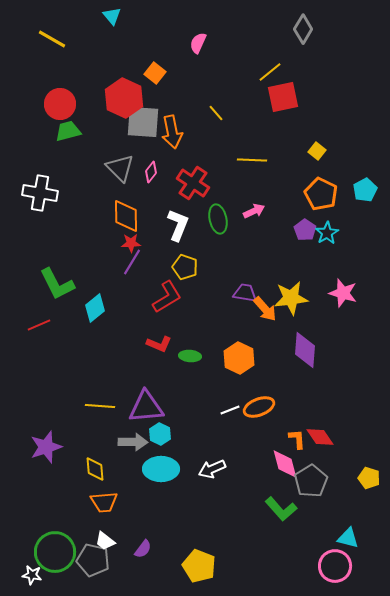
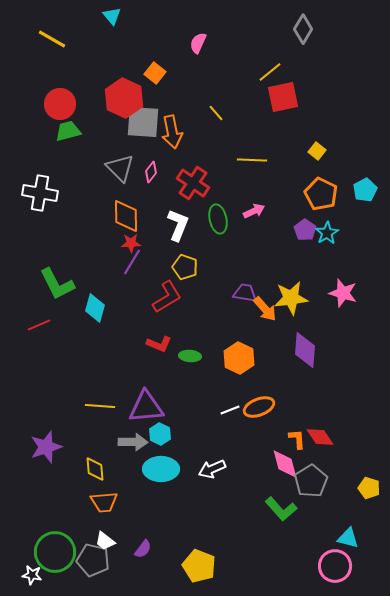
cyan diamond at (95, 308): rotated 36 degrees counterclockwise
yellow pentagon at (369, 478): moved 10 px down
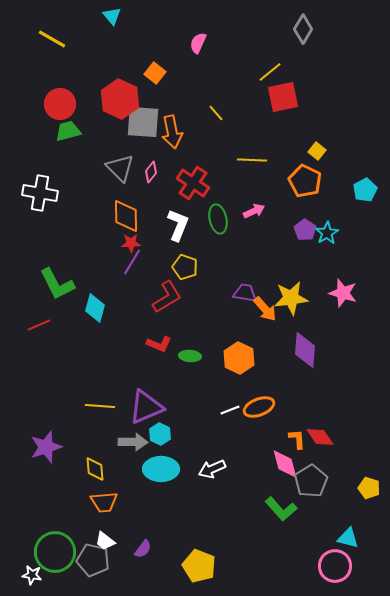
red hexagon at (124, 98): moved 4 px left, 1 px down
orange pentagon at (321, 194): moved 16 px left, 13 px up
purple triangle at (146, 407): rotated 18 degrees counterclockwise
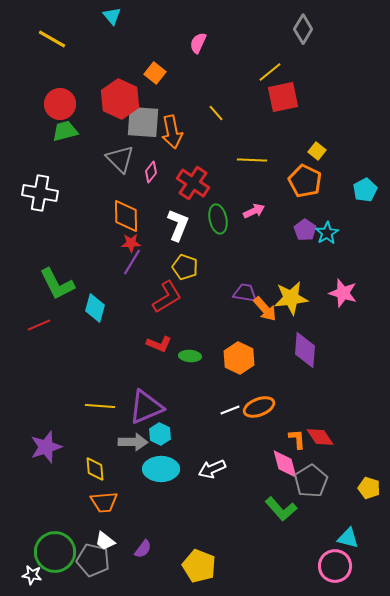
green trapezoid at (68, 131): moved 3 px left
gray triangle at (120, 168): moved 9 px up
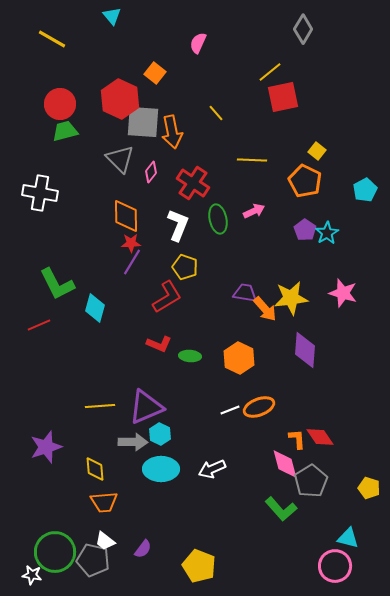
yellow line at (100, 406): rotated 8 degrees counterclockwise
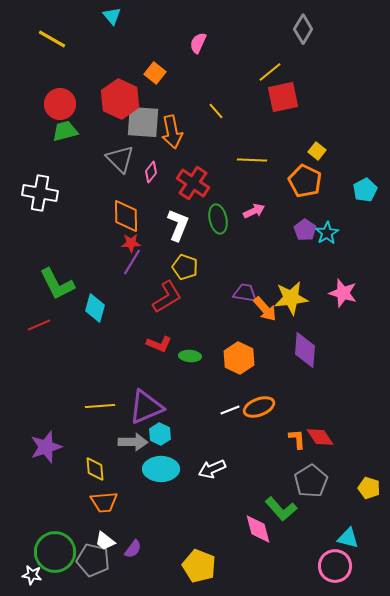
yellow line at (216, 113): moved 2 px up
pink diamond at (285, 464): moved 27 px left, 65 px down
purple semicircle at (143, 549): moved 10 px left
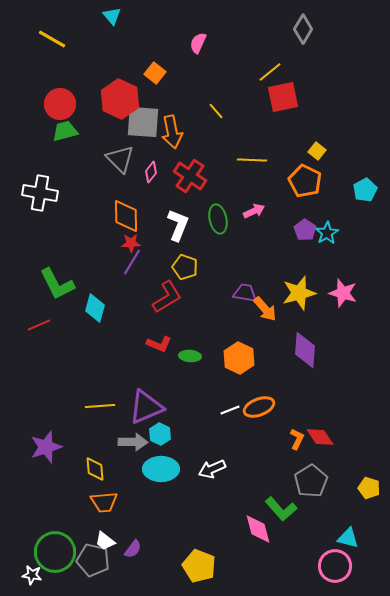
red cross at (193, 183): moved 3 px left, 7 px up
yellow star at (291, 298): moved 8 px right, 5 px up; rotated 8 degrees counterclockwise
orange L-shape at (297, 439): rotated 30 degrees clockwise
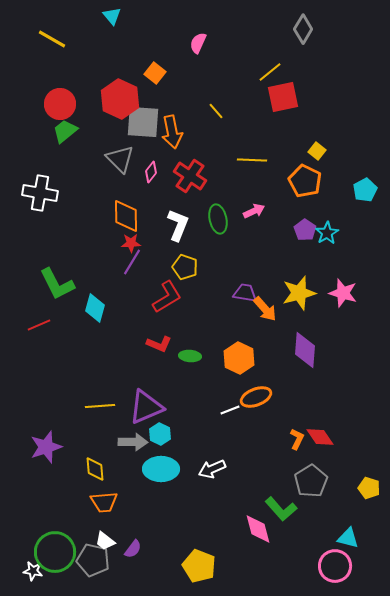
green trapezoid at (65, 131): rotated 24 degrees counterclockwise
orange ellipse at (259, 407): moved 3 px left, 10 px up
white star at (32, 575): moved 1 px right, 4 px up
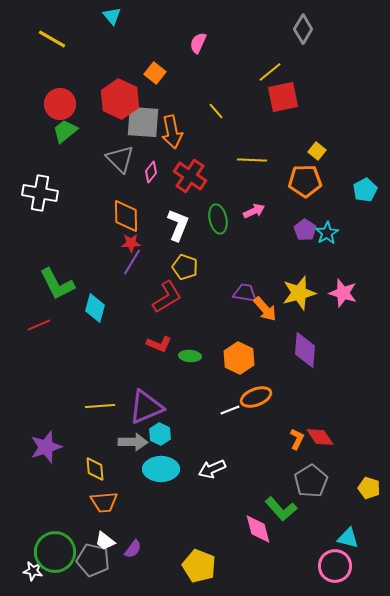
orange pentagon at (305, 181): rotated 28 degrees counterclockwise
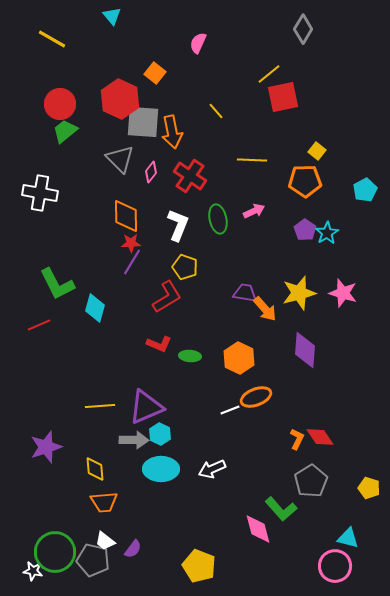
yellow line at (270, 72): moved 1 px left, 2 px down
gray arrow at (133, 442): moved 1 px right, 2 px up
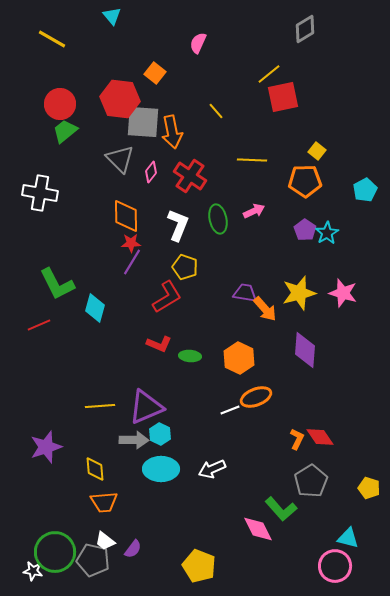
gray diamond at (303, 29): moved 2 px right; rotated 28 degrees clockwise
red hexagon at (120, 99): rotated 18 degrees counterclockwise
pink diamond at (258, 529): rotated 12 degrees counterclockwise
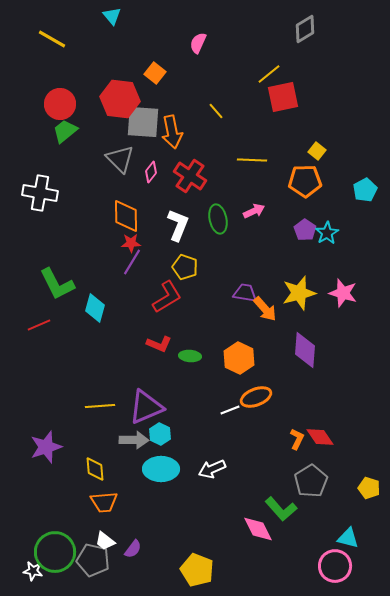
yellow pentagon at (199, 566): moved 2 px left, 4 px down
